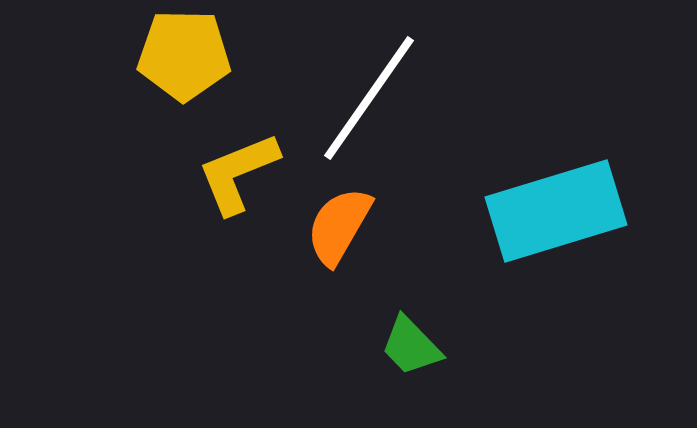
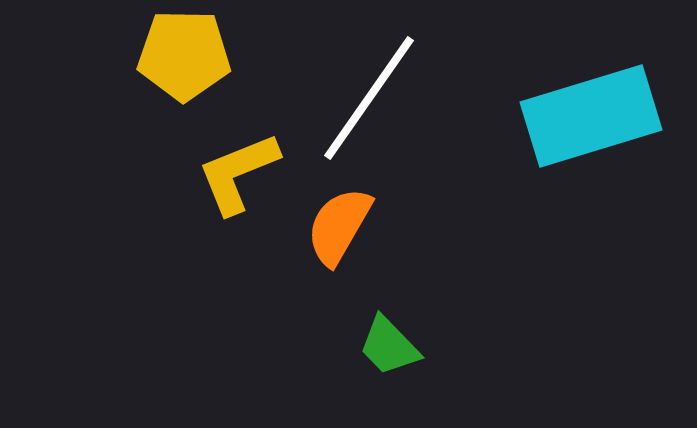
cyan rectangle: moved 35 px right, 95 px up
green trapezoid: moved 22 px left
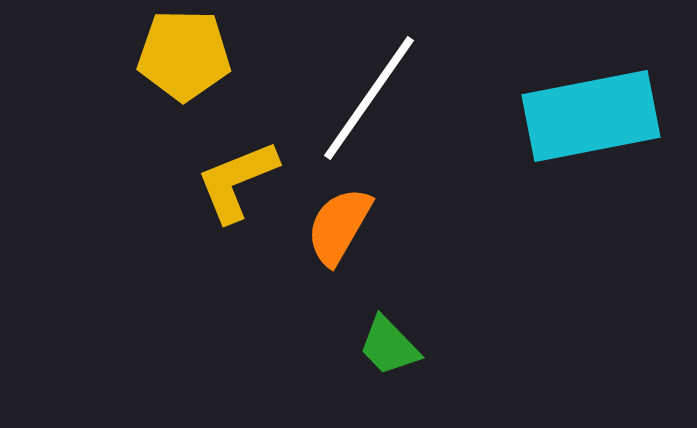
cyan rectangle: rotated 6 degrees clockwise
yellow L-shape: moved 1 px left, 8 px down
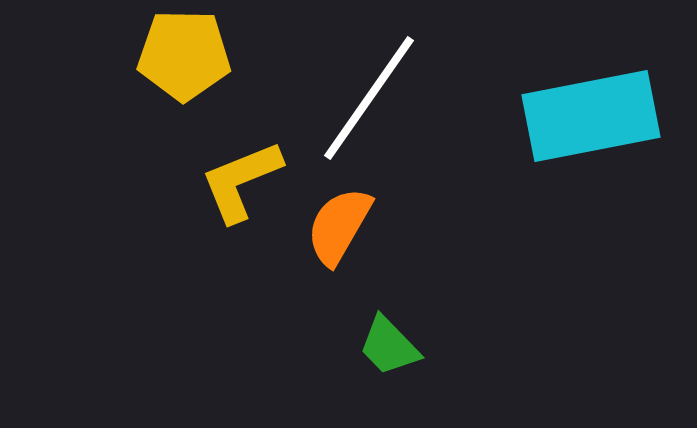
yellow L-shape: moved 4 px right
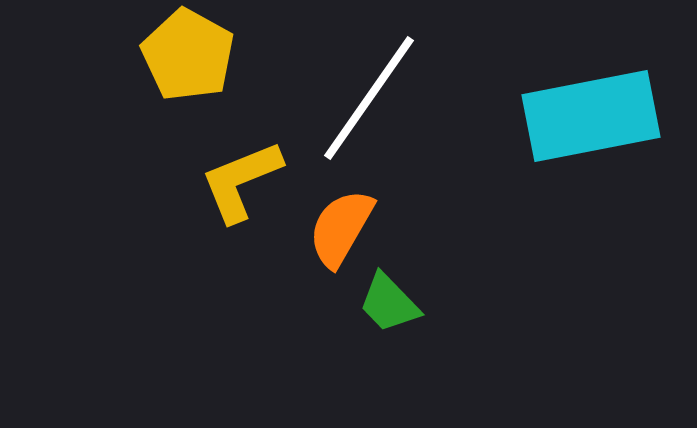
yellow pentagon: moved 4 px right; rotated 28 degrees clockwise
orange semicircle: moved 2 px right, 2 px down
green trapezoid: moved 43 px up
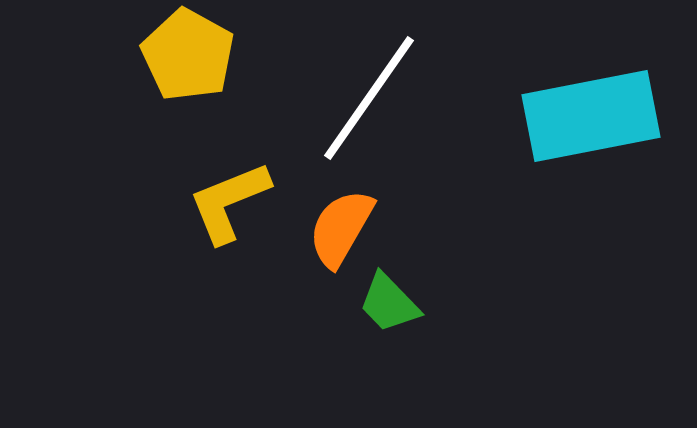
yellow L-shape: moved 12 px left, 21 px down
